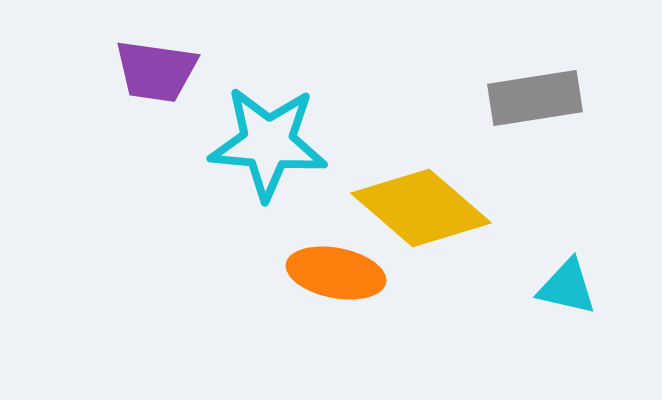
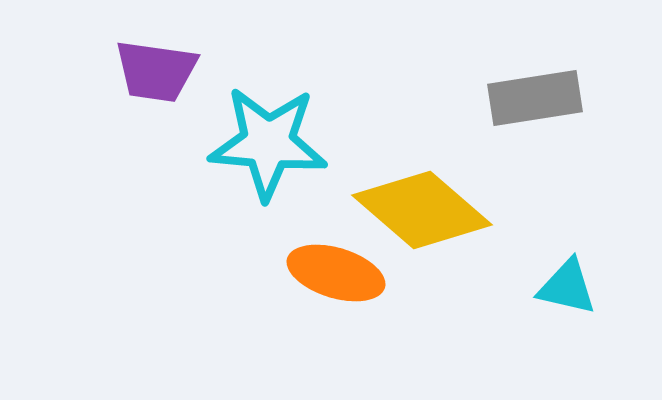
yellow diamond: moved 1 px right, 2 px down
orange ellipse: rotated 6 degrees clockwise
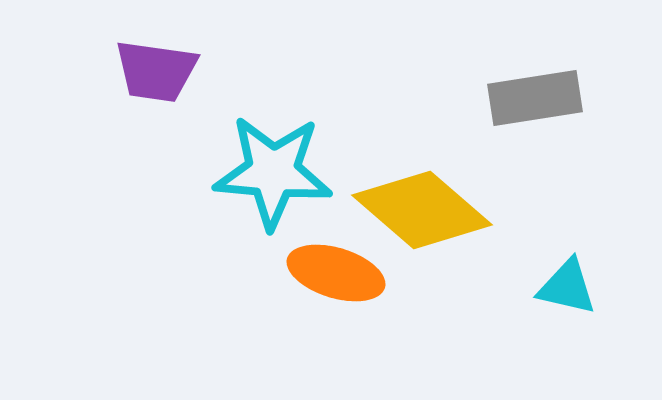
cyan star: moved 5 px right, 29 px down
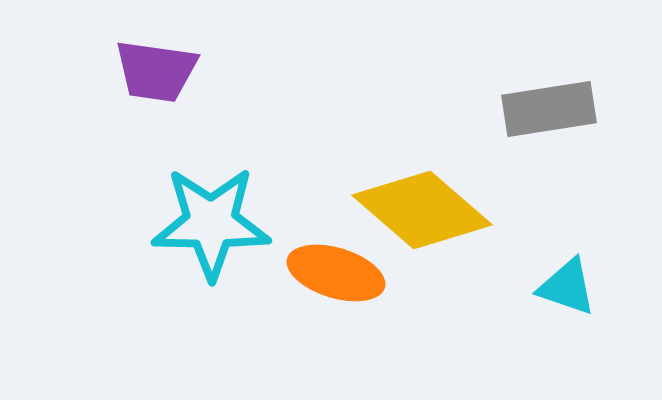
gray rectangle: moved 14 px right, 11 px down
cyan star: moved 62 px left, 51 px down; rotated 4 degrees counterclockwise
cyan triangle: rotated 6 degrees clockwise
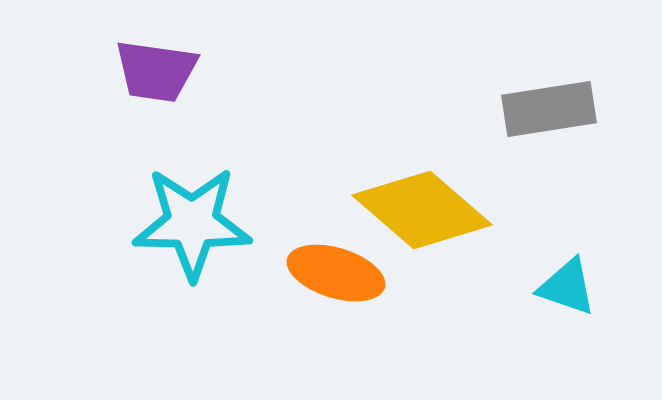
cyan star: moved 19 px left
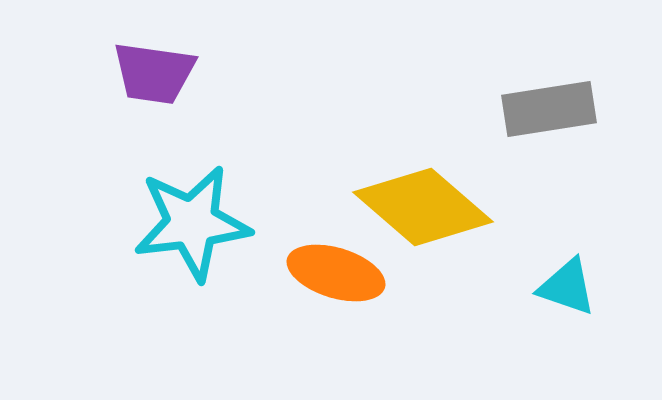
purple trapezoid: moved 2 px left, 2 px down
yellow diamond: moved 1 px right, 3 px up
cyan star: rotated 8 degrees counterclockwise
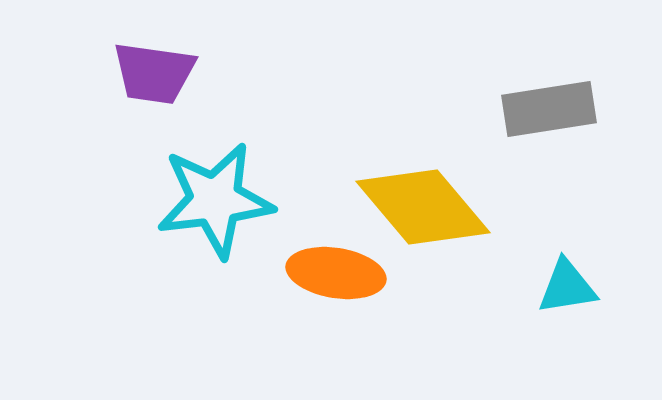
yellow diamond: rotated 9 degrees clockwise
cyan star: moved 23 px right, 23 px up
orange ellipse: rotated 8 degrees counterclockwise
cyan triangle: rotated 28 degrees counterclockwise
